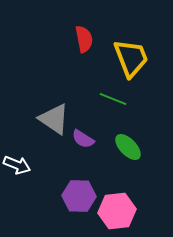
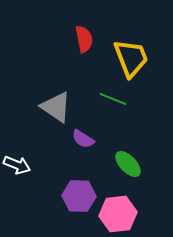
gray triangle: moved 2 px right, 12 px up
green ellipse: moved 17 px down
pink hexagon: moved 1 px right, 3 px down
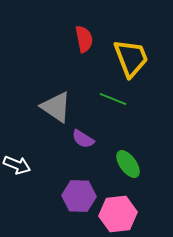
green ellipse: rotated 8 degrees clockwise
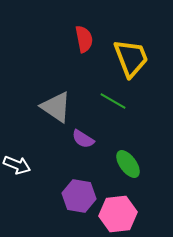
green line: moved 2 px down; rotated 8 degrees clockwise
purple hexagon: rotated 8 degrees clockwise
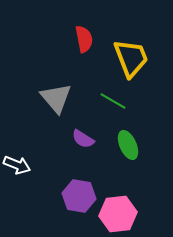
gray triangle: moved 9 px up; rotated 16 degrees clockwise
green ellipse: moved 19 px up; rotated 12 degrees clockwise
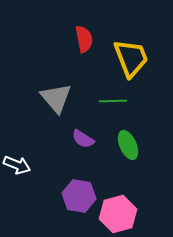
green line: rotated 32 degrees counterclockwise
pink hexagon: rotated 9 degrees counterclockwise
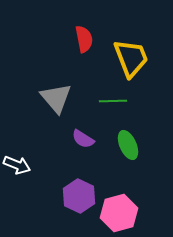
purple hexagon: rotated 16 degrees clockwise
pink hexagon: moved 1 px right, 1 px up
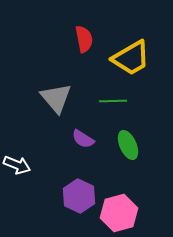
yellow trapezoid: rotated 81 degrees clockwise
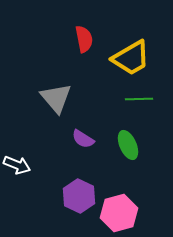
green line: moved 26 px right, 2 px up
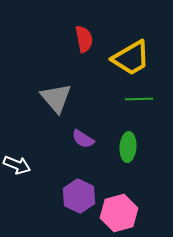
green ellipse: moved 2 px down; rotated 28 degrees clockwise
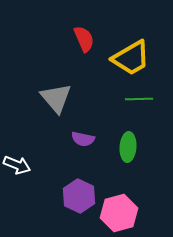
red semicircle: rotated 12 degrees counterclockwise
purple semicircle: rotated 20 degrees counterclockwise
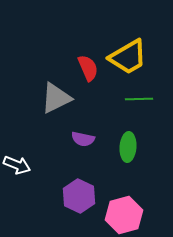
red semicircle: moved 4 px right, 29 px down
yellow trapezoid: moved 3 px left, 1 px up
gray triangle: rotated 44 degrees clockwise
pink hexagon: moved 5 px right, 2 px down
